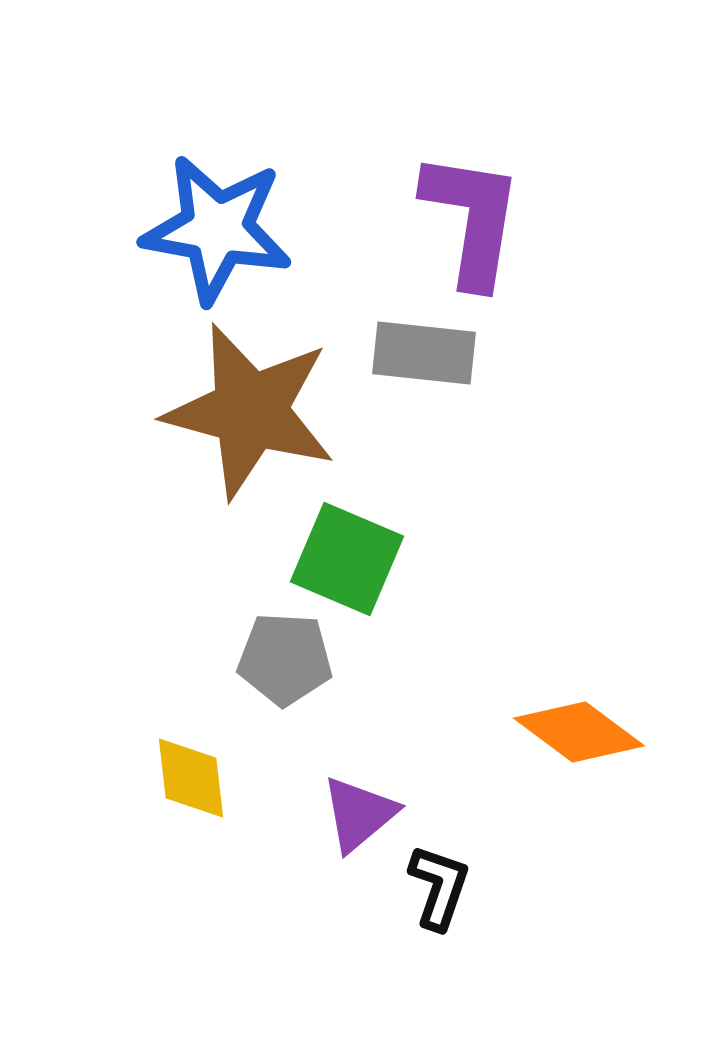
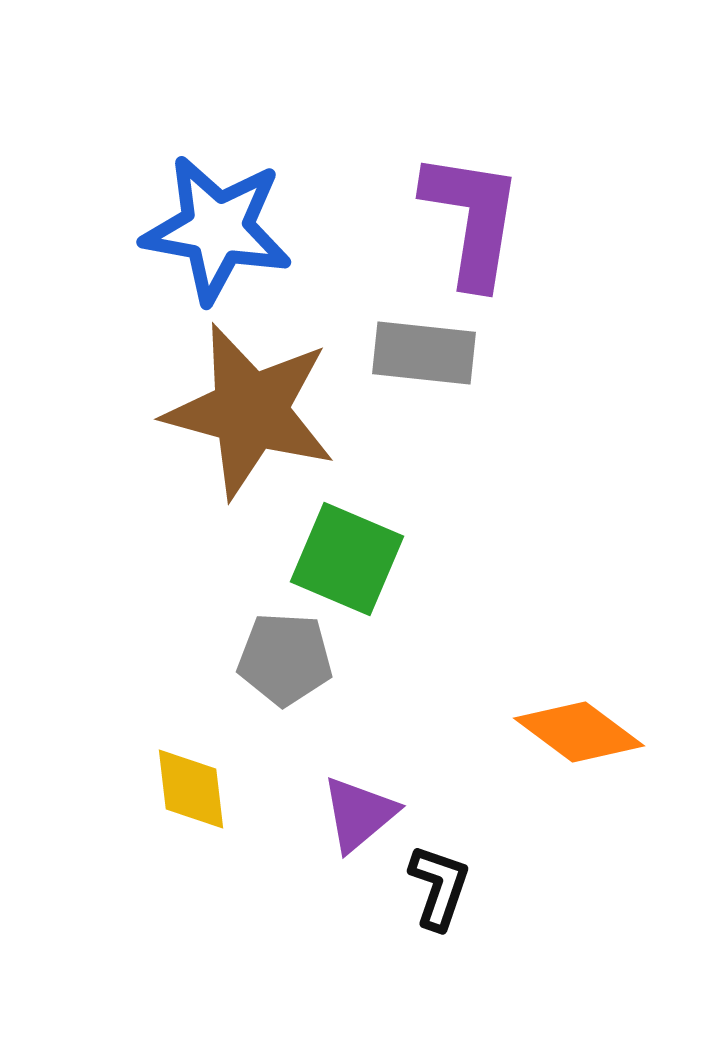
yellow diamond: moved 11 px down
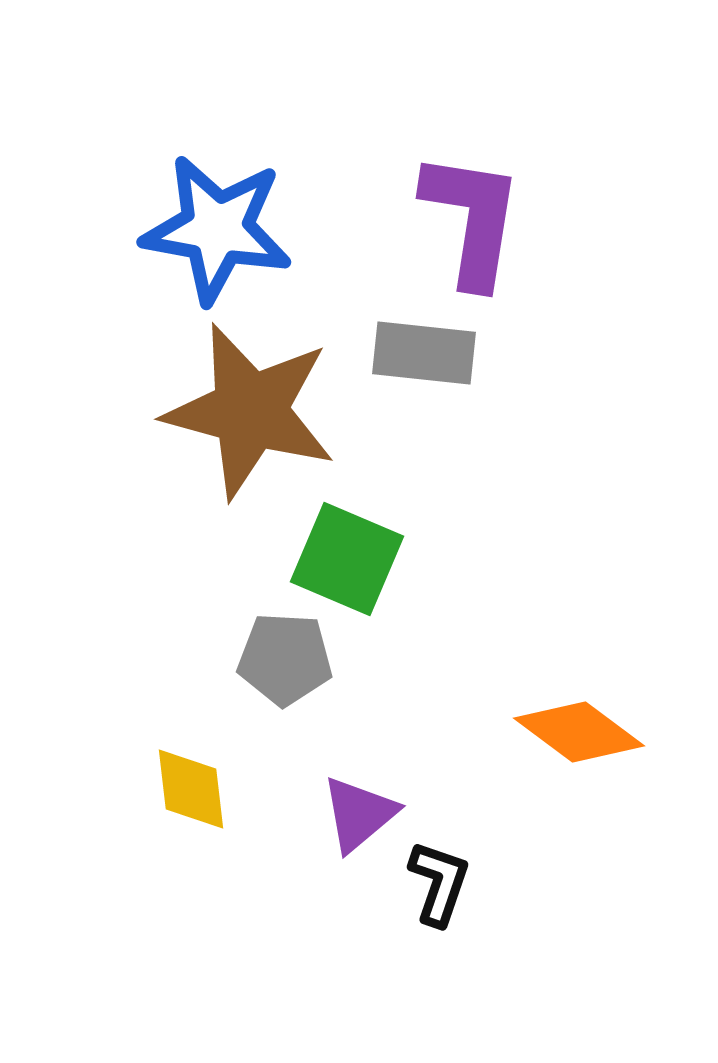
black L-shape: moved 4 px up
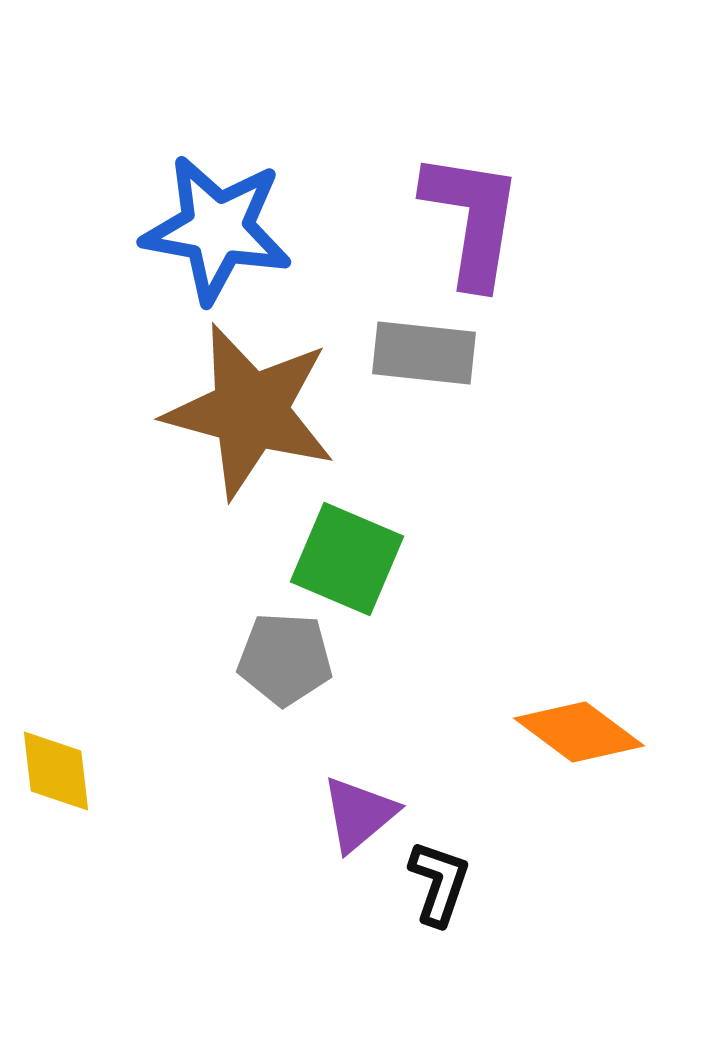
yellow diamond: moved 135 px left, 18 px up
